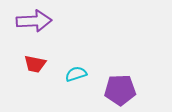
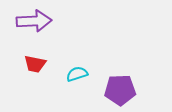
cyan semicircle: moved 1 px right
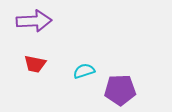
cyan semicircle: moved 7 px right, 3 px up
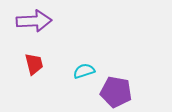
red trapezoid: moved 1 px left; rotated 115 degrees counterclockwise
purple pentagon: moved 4 px left, 2 px down; rotated 12 degrees clockwise
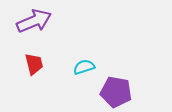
purple arrow: rotated 20 degrees counterclockwise
cyan semicircle: moved 4 px up
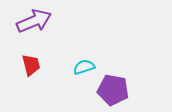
red trapezoid: moved 3 px left, 1 px down
purple pentagon: moved 3 px left, 2 px up
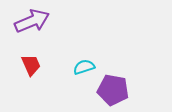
purple arrow: moved 2 px left
red trapezoid: rotated 10 degrees counterclockwise
